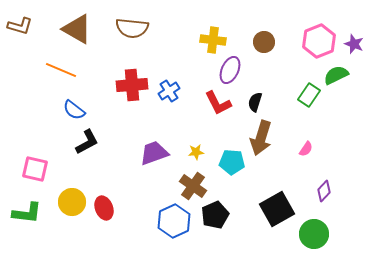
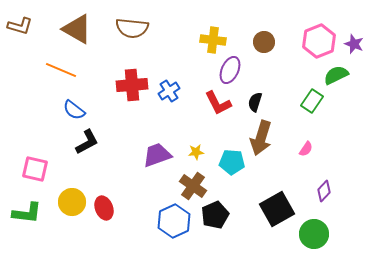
green rectangle: moved 3 px right, 6 px down
purple trapezoid: moved 3 px right, 2 px down
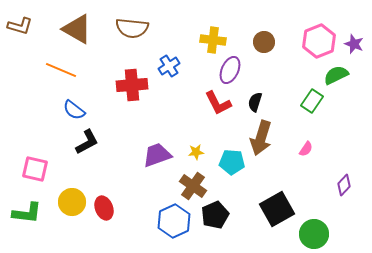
blue cross: moved 25 px up
purple diamond: moved 20 px right, 6 px up
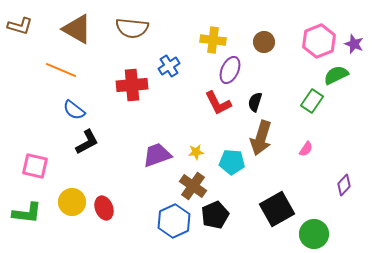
pink square: moved 3 px up
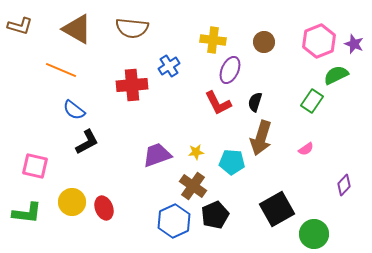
pink semicircle: rotated 21 degrees clockwise
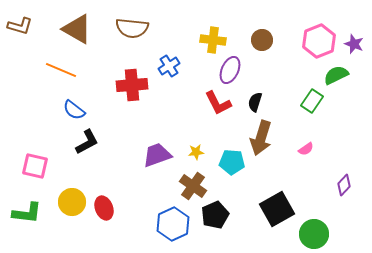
brown circle: moved 2 px left, 2 px up
blue hexagon: moved 1 px left, 3 px down
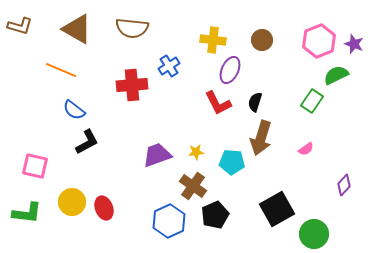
blue hexagon: moved 4 px left, 3 px up
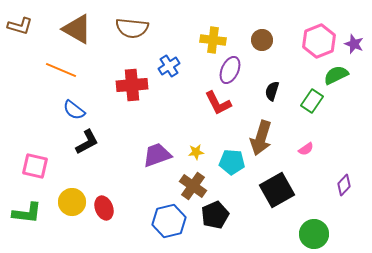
black semicircle: moved 17 px right, 11 px up
black square: moved 19 px up
blue hexagon: rotated 12 degrees clockwise
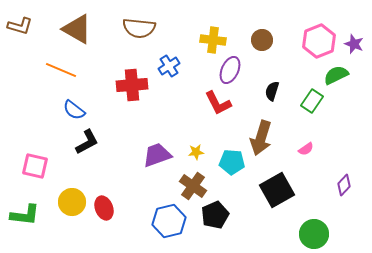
brown semicircle: moved 7 px right
green L-shape: moved 2 px left, 2 px down
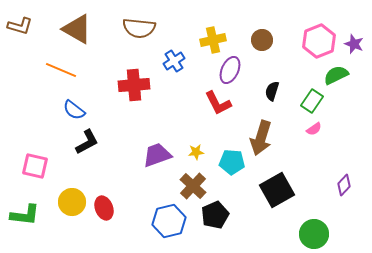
yellow cross: rotated 20 degrees counterclockwise
blue cross: moved 5 px right, 5 px up
red cross: moved 2 px right
pink semicircle: moved 8 px right, 20 px up
brown cross: rotated 8 degrees clockwise
